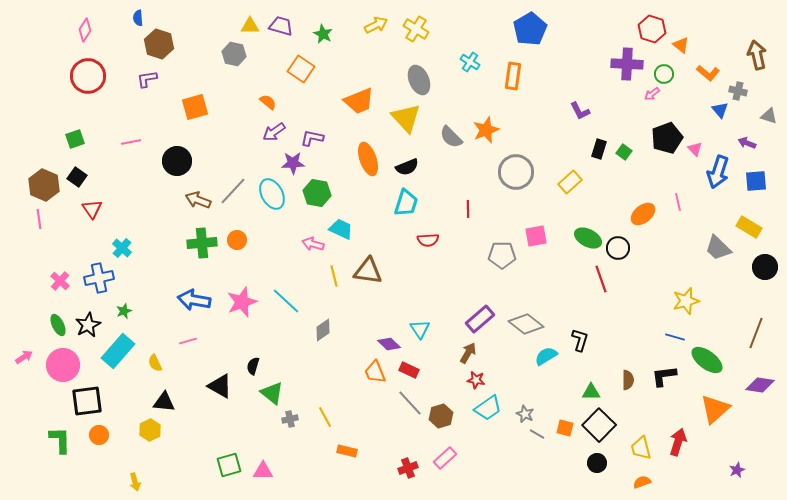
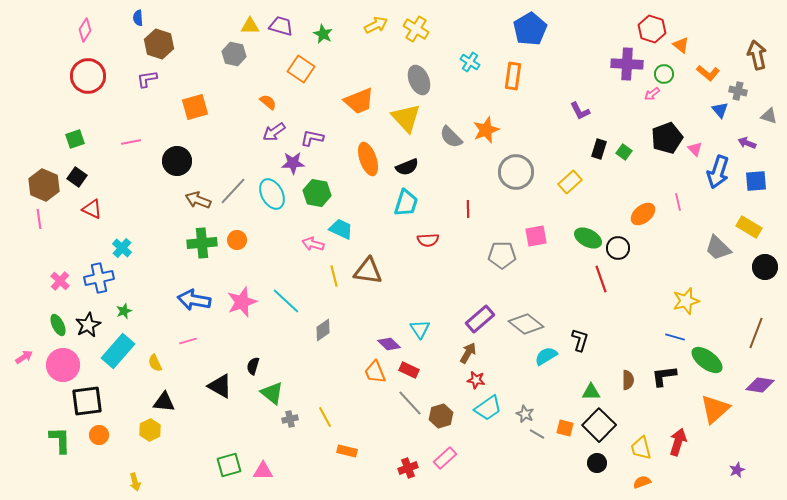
red triangle at (92, 209): rotated 30 degrees counterclockwise
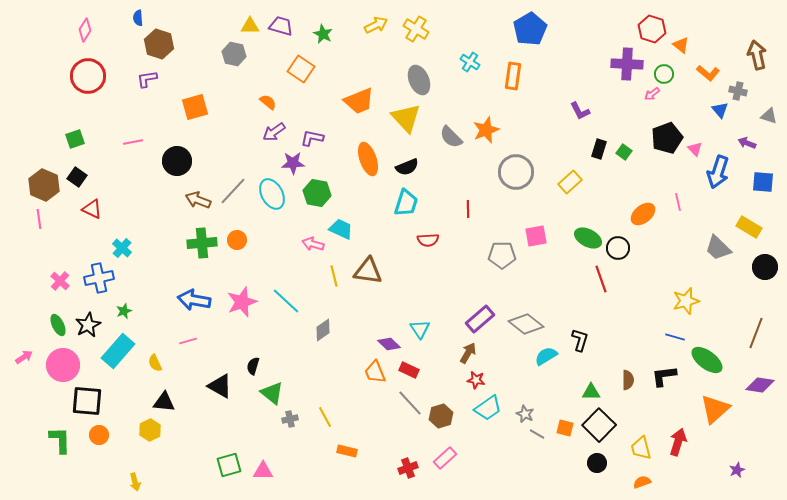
pink line at (131, 142): moved 2 px right
blue square at (756, 181): moved 7 px right, 1 px down; rotated 10 degrees clockwise
black square at (87, 401): rotated 12 degrees clockwise
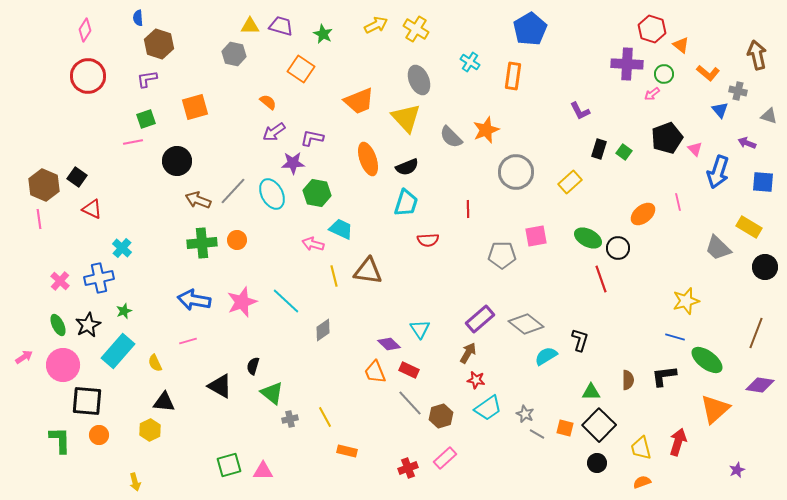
green square at (75, 139): moved 71 px right, 20 px up
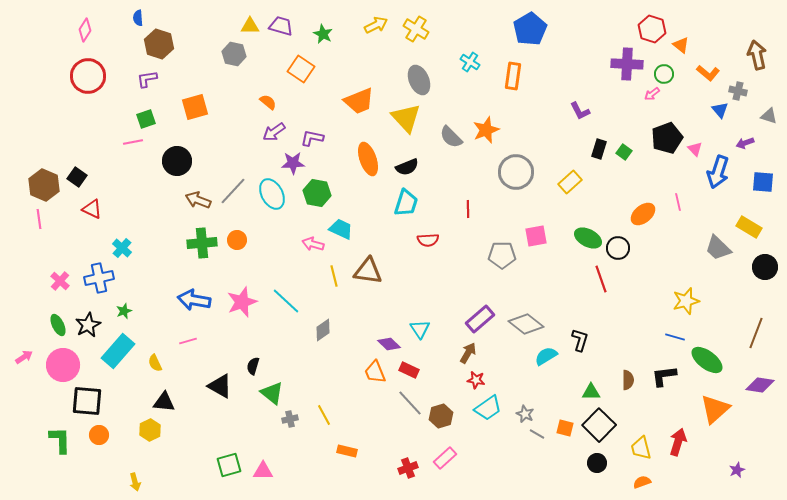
purple arrow at (747, 143): moved 2 px left; rotated 42 degrees counterclockwise
yellow line at (325, 417): moved 1 px left, 2 px up
